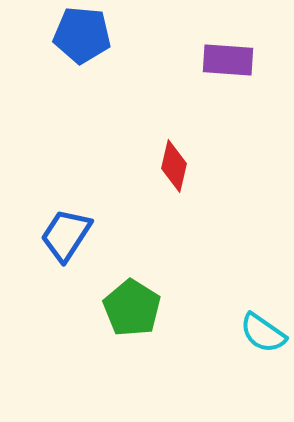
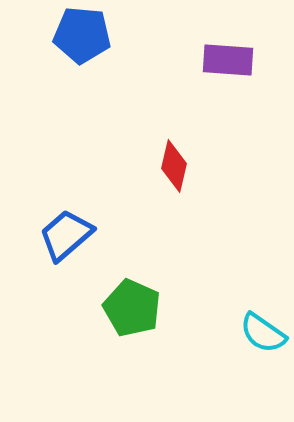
blue trapezoid: rotated 16 degrees clockwise
green pentagon: rotated 8 degrees counterclockwise
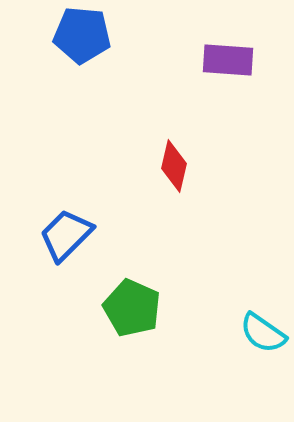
blue trapezoid: rotated 4 degrees counterclockwise
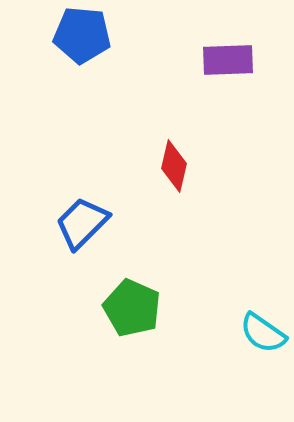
purple rectangle: rotated 6 degrees counterclockwise
blue trapezoid: moved 16 px right, 12 px up
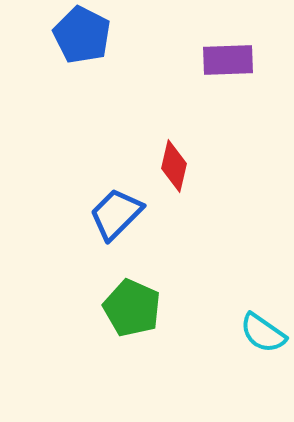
blue pentagon: rotated 22 degrees clockwise
blue trapezoid: moved 34 px right, 9 px up
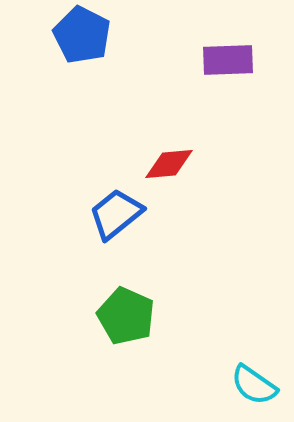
red diamond: moved 5 px left, 2 px up; rotated 72 degrees clockwise
blue trapezoid: rotated 6 degrees clockwise
green pentagon: moved 6 px left, 8 px down
cyan semicircle: moved 9 px left, 52 px down
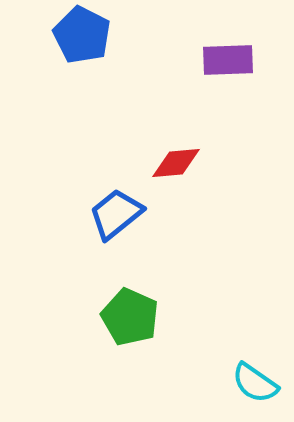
red diamond: moved 7 px right, 1 px up
green pentagon: moved 4 px right, 1 px down
cyan semicircle: moved 1 px right, 2 px up
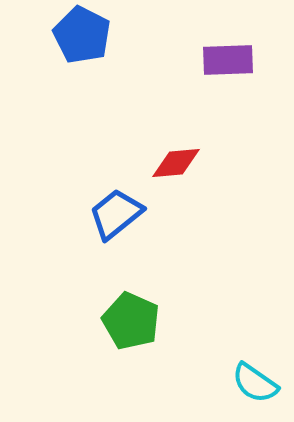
green pentagon: moved 1 px right, 4 px down
